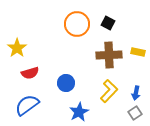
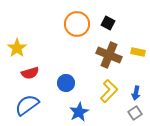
brown cross: rotated 25 degrees clockwise
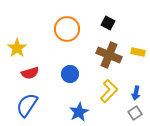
orange circle: moved 10 px left, 5 px down
blue circle: moved 4 px right, 9 px up
blue semicircle: rotated 20 degrees counterclockwise
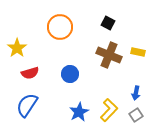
orange circle: moved 7 px left, 2 px up
yellow L-shape: moved 19 px down
gray square: moved 1 px right, 2 px down
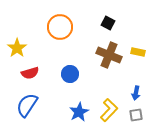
gray square: rotated 24 degrees clockwise
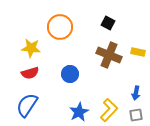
yellow star: moved 14 px right; rotated 30 degrees counterclockwise
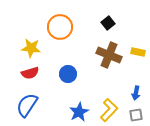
black square: rotated 24 degrees clockwise
blue circle: moved 2 px left
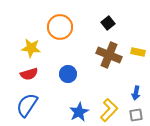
red semicircle: moved 1 px left, 1 px down
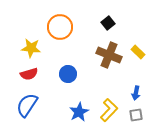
yellow rectangle: rotated 32 degrees clockwise
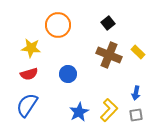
orange circle: moved 2 px left, 2 px up
